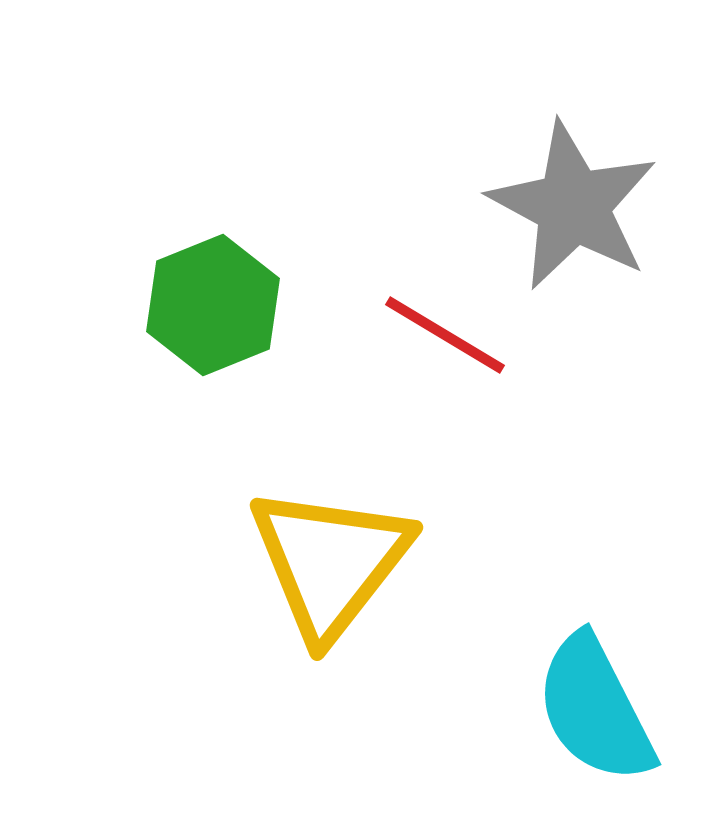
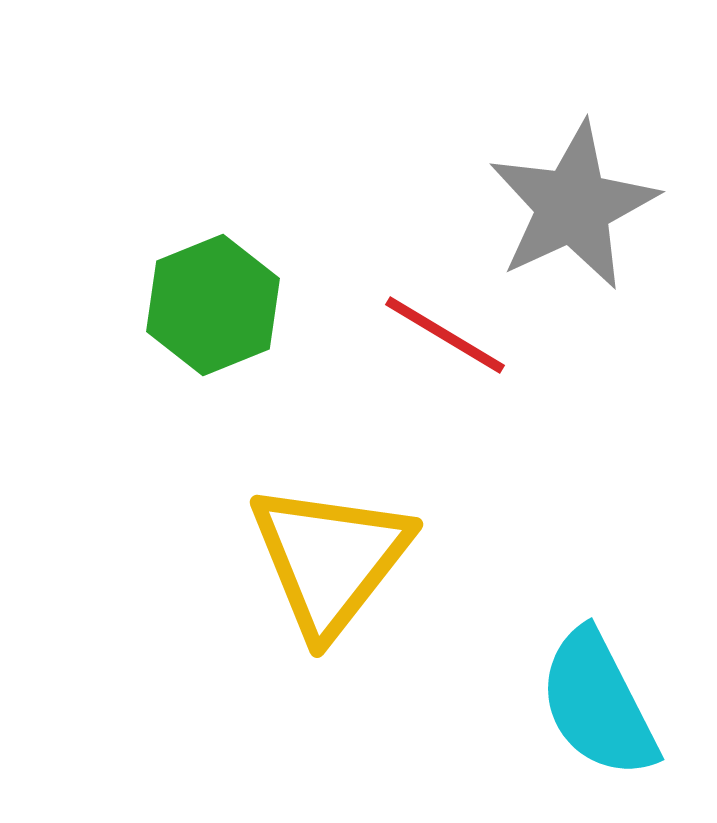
gray star: rotated 19 degrees clockwise
yellow triangle: moved 3 px up
cyan semicircle: moved 3 px right, 5 px up
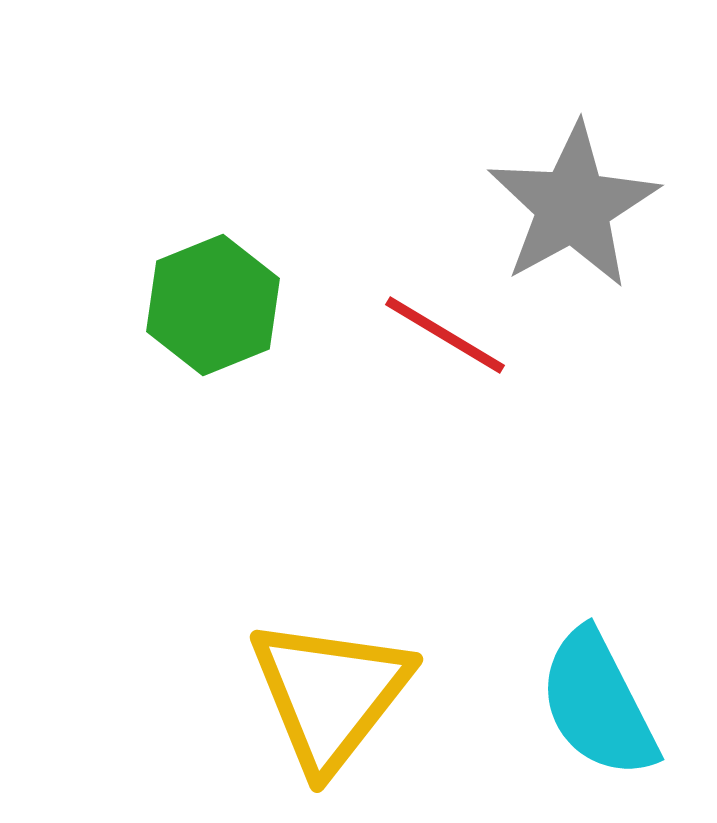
gray star: rotated 4 degrees counterclockwise
yellow triangle: moved 135 px down
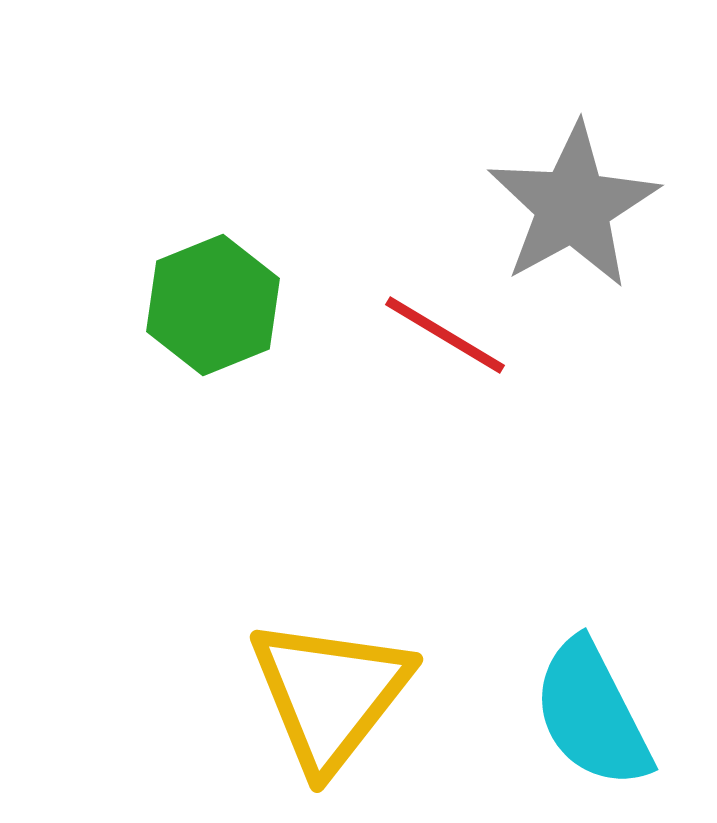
cyan semicircle: moved 6 px left, 10 px down
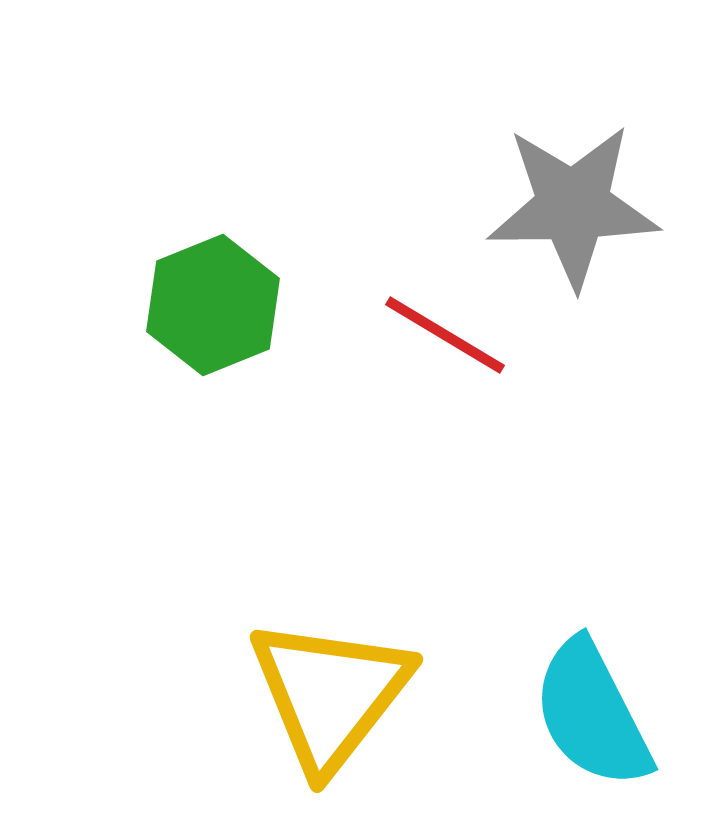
gray star: rotated 28 degrees clockwise
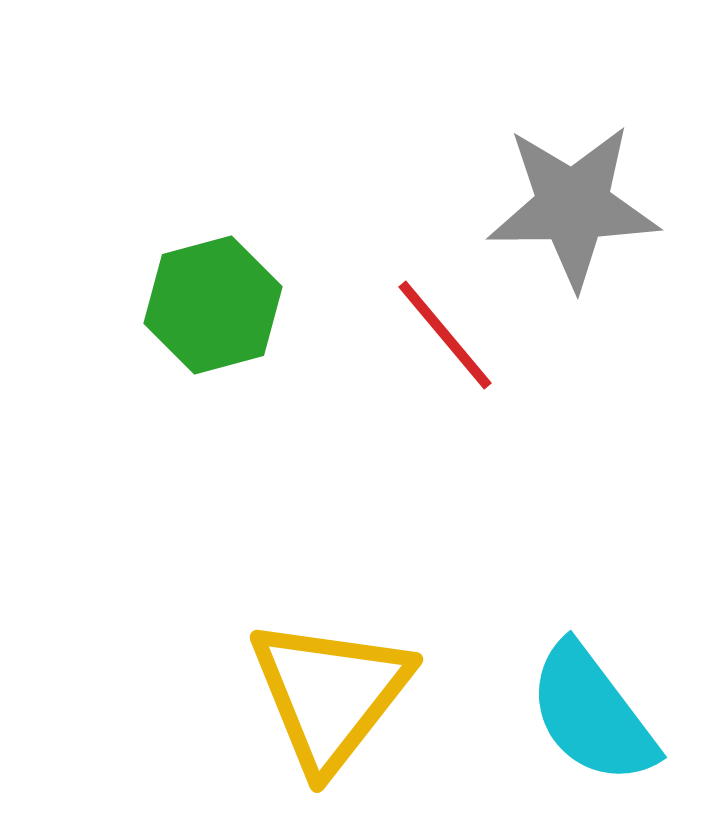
green hexagon: rotated 7 degrees clockwise
red line: rotated 19 degrees clockwise
cyan semicircle: rotated 10 degrees counterclockwise
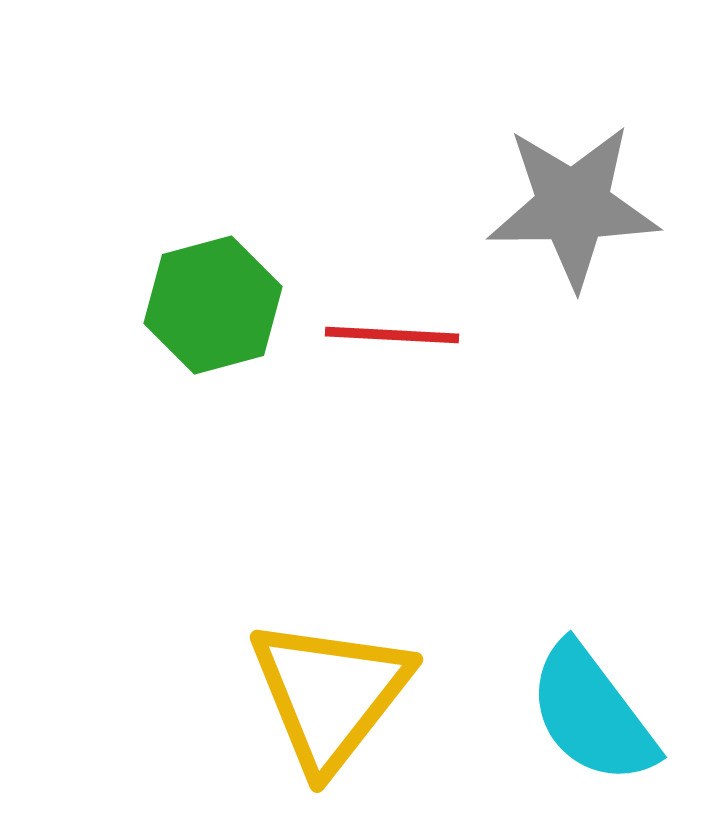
red line: moved 53 px left; rotated 47 degrees counterclockwise
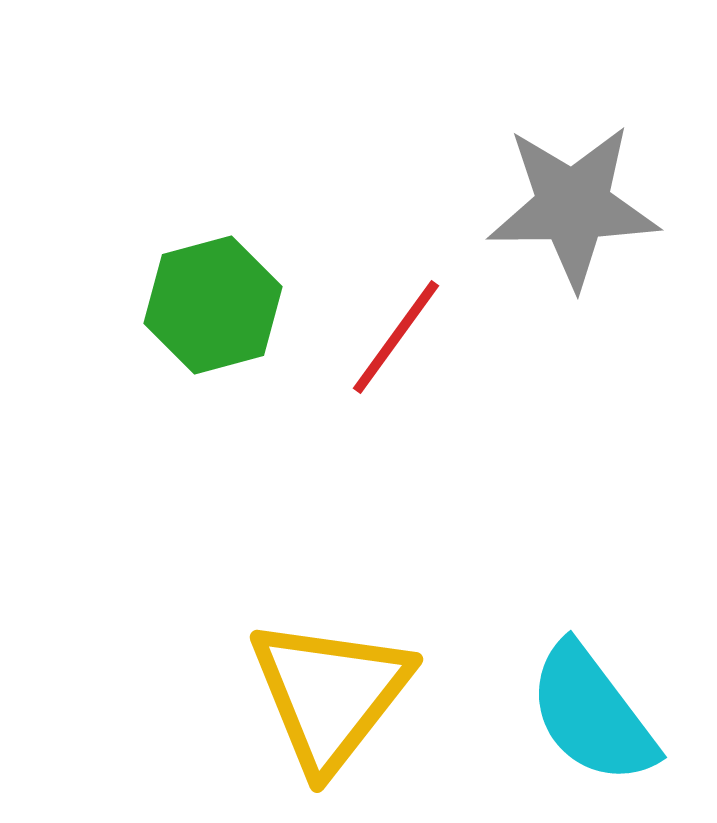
red line: moved 4 px right, 2 px down; rotated 57 degrees counterclockwise
